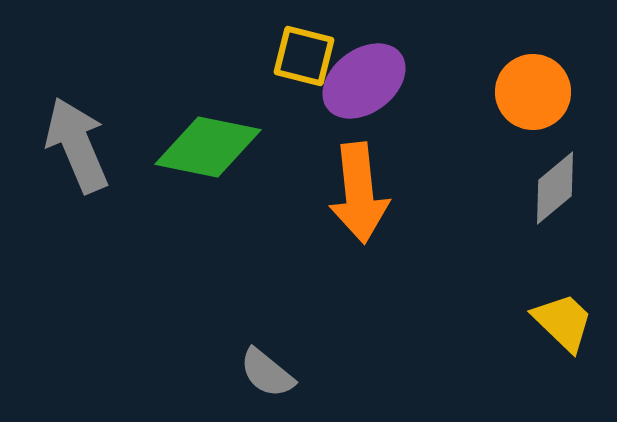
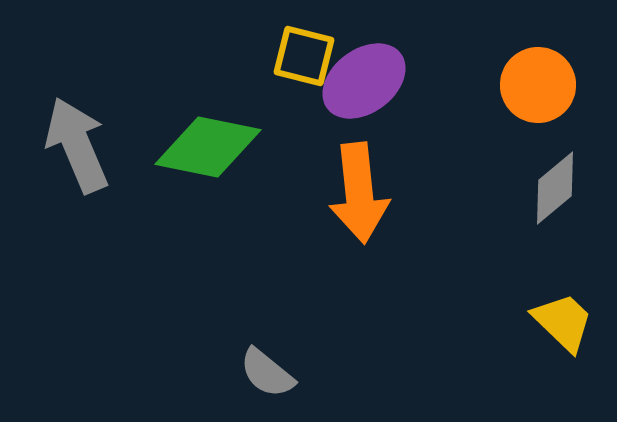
orange circle: moved 5 px right, 7 px up
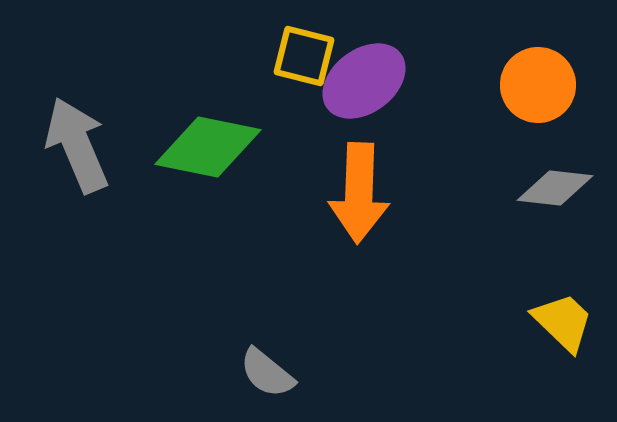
gray diamond: rotated 46 degrees clockwise
orange arrow: rotated 8 degrees clockwise
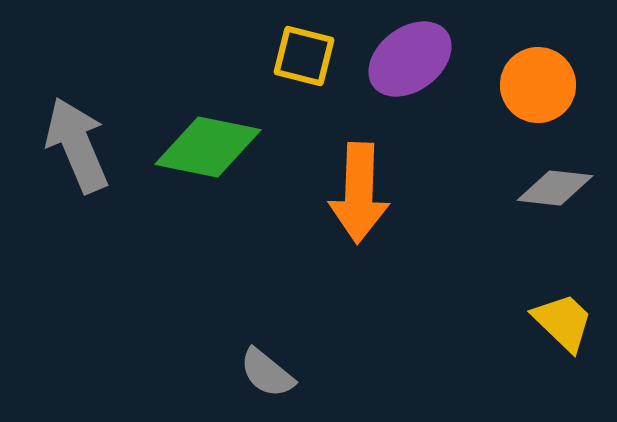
purple ellipse: moved 46 px right, 22 px up
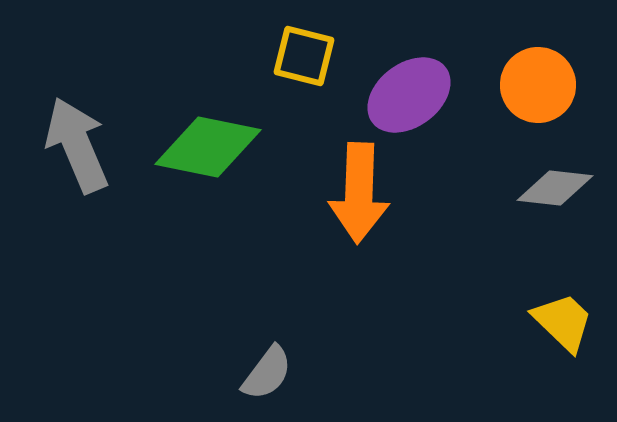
purple ellipse: moved 1 px left, 36 px down
gray semicircle: rotated 92 degrees counterclockwise
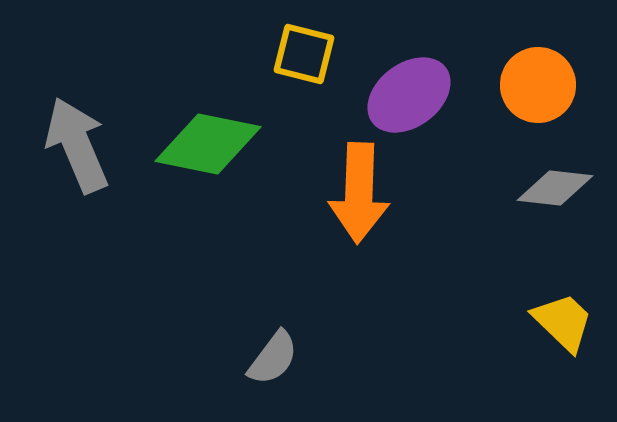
yellow square: moved 2 px up
green diamond: moved 3 px up
gray semicircle: moved 6 px right, 15 px up
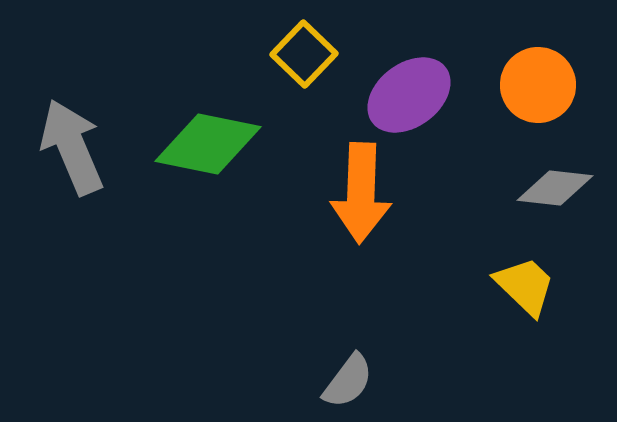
yellow square: rotated 30 degrees clockwise
gray arrow: moved 5 px left, 2 px down
orange arrow: moved 2 px right
yellow trapezoid: moved 38 px left, 36 px up
gray semicircle: moved 75 px right, 23 px down
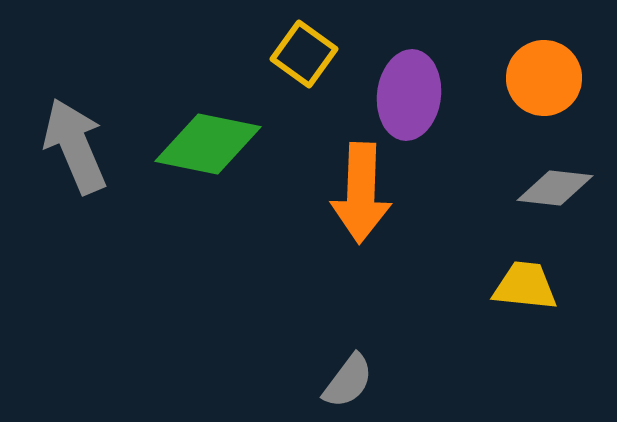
yellow square: rotated 8 degrees counterclockwise
orange circle: moved 6 px right, 7 px up
purple ellipse: rotated 46 degrees counterclockwise
gray arrow: moved 3 px right, 1 px up
yellow trapezoid: rotated 38 degrees counterclockwise
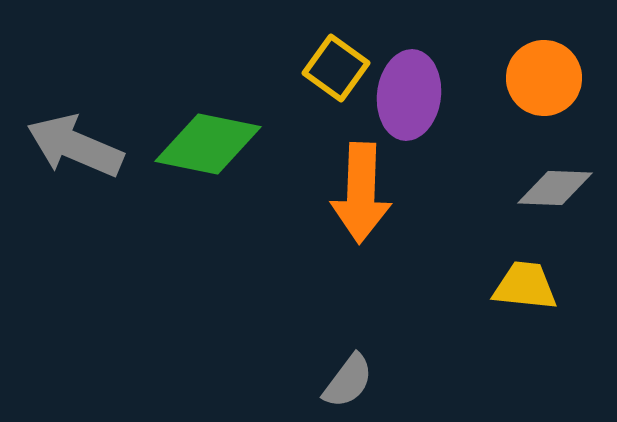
yellow square: moved 32 px right, 14 px down
gray arrow: rotated 44 degrees counterclockwise
gray diamond: rotated 4 degrees counterclockwise
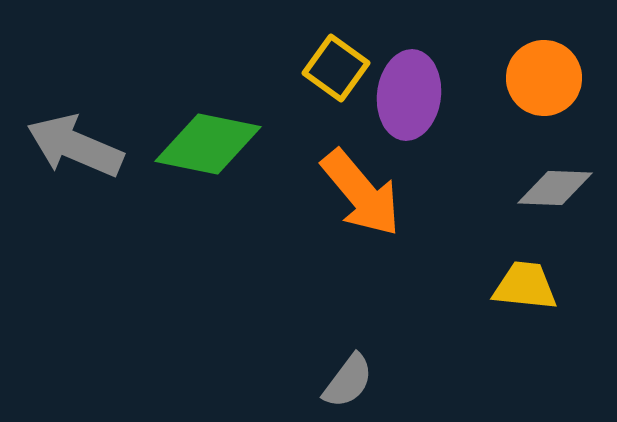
orange arrow: rotated 42 degrees counterclockwise
